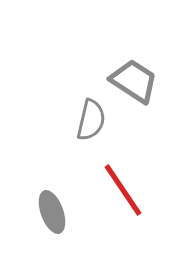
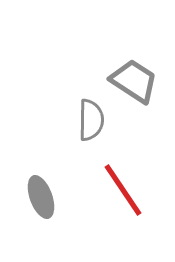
gray semicircle: rotated 12 degrees counterclockwise
gray ellipse: moved 11 px left, 15 px up
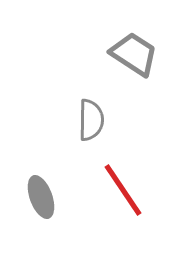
gray trapezoid: moved 27 px up
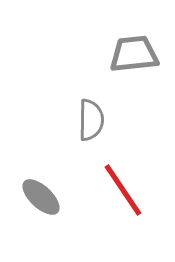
gray trapezoid: rotated 39 degrees counterclockwise
gray ellipse: rotated 27 degrees counterclockwise
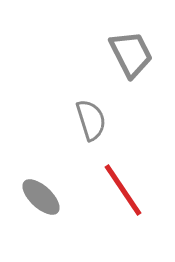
gray trapezoid: moved 3 px left; rotated 69 degrees clockwise
gray semicircle: rotated 18 degrees counterclockwise
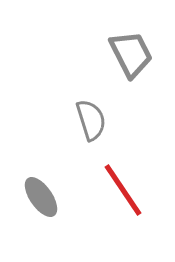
gray ellipse: rotated 12 degrees clockwise
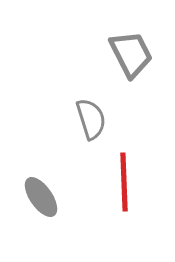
gray semicircle: moved 1 px up
red line: moved 1 px right, 8 px up; rotated 32 degrees clockwise
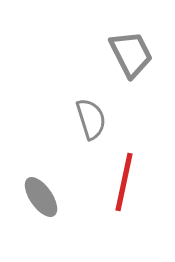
red line: rotated 14 degrees clockwise
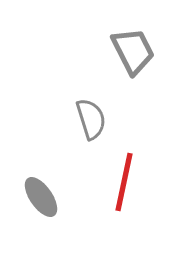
gray trapezoid: moved 2 px right, 3 px up
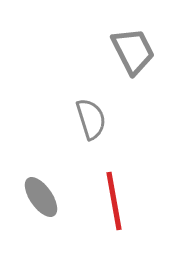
red line: moved 10 px left, 19 px down; rotated 22 degrees counterclockwise
